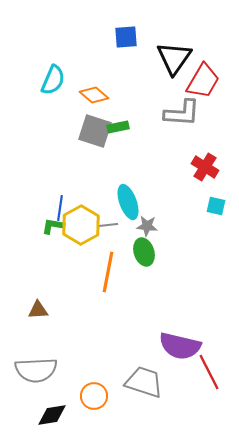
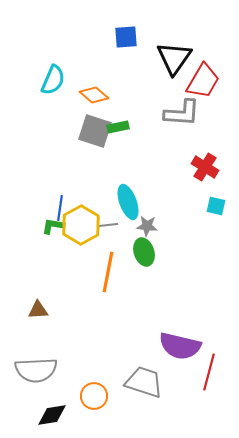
red line: rotated 42 degrees clockwise
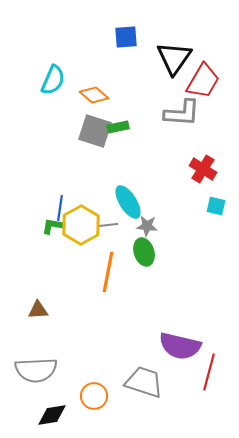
red cross: moved 2 px left, 2 px down
cyan ellipse: rotated 12 degrees counterclockwise
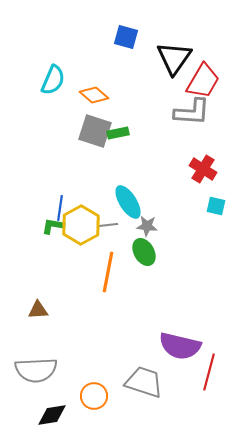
blue square: rotated 20 degrees clockwise
gray L-shape: moved 10 px right, 1 px up
green rectangle: moved 6 px down
green ellipse: rotated 12 degrees counterclockwise
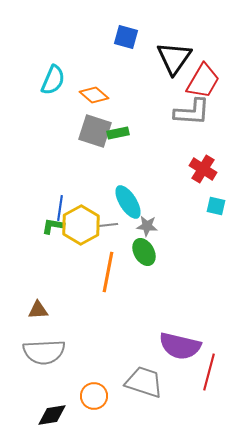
gray semicircle: moved 8 px right, 18 px up
